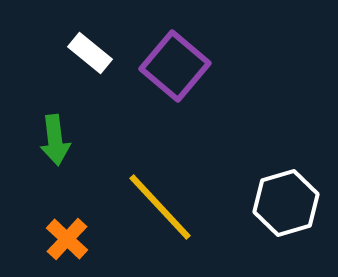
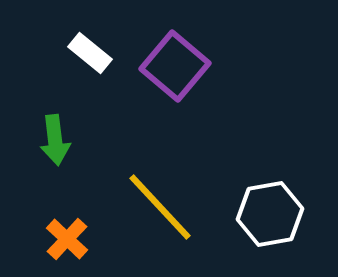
white hexagon: moved 16 px left, 11 px down; rotated 6 degrees clockwise
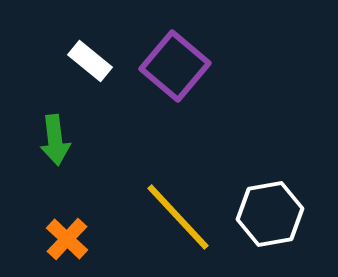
white rectangle: moved 8 px down
yellow line: moved 18 px right, 10 px down
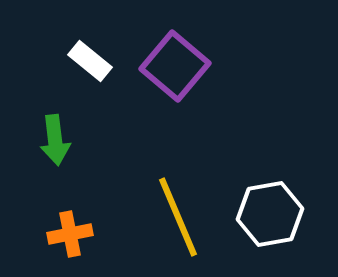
yellow line: rotated 20 degrees clockwise
orange cross: moved 3 px right, 5 px up; rotated 36 degrees clockwise
